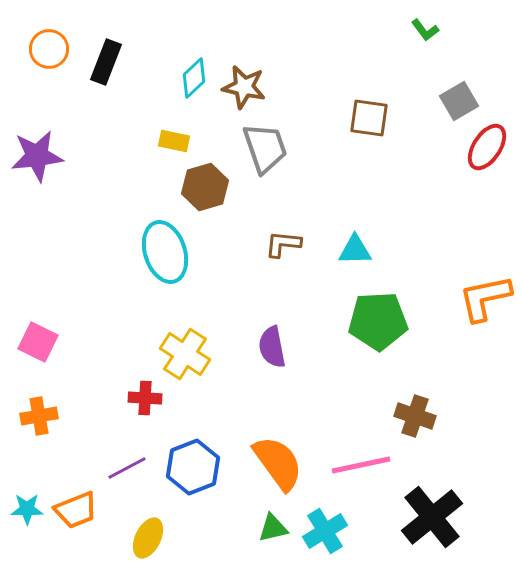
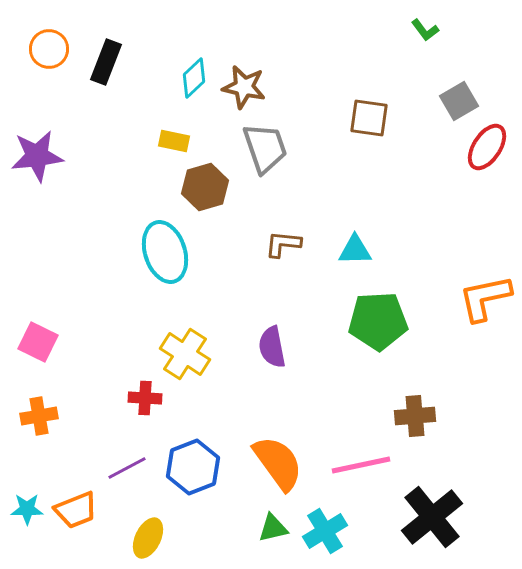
brown cross: rotated 24 degrees counterclockwise
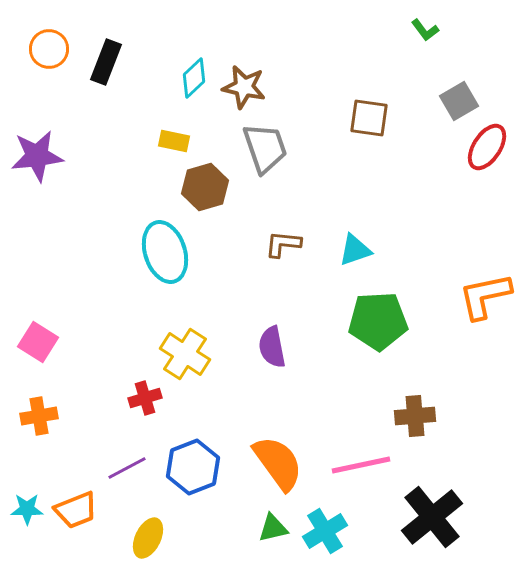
cyan triangle: rotated 18 degrees counterclockwise
orange L-shape: moved 2 px up
pink square: rotated 6 degrees clockwise
red cross: rotated 20 degrees counterclockwise
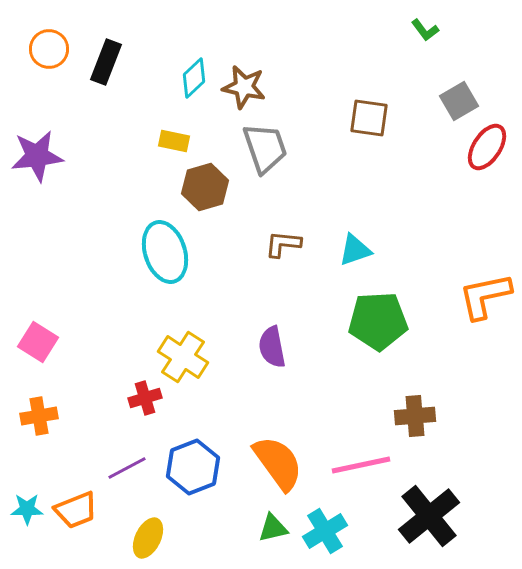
yellow cross: moved 2 px left, 3 px down
black cross: moved 3 px left, 1 px up
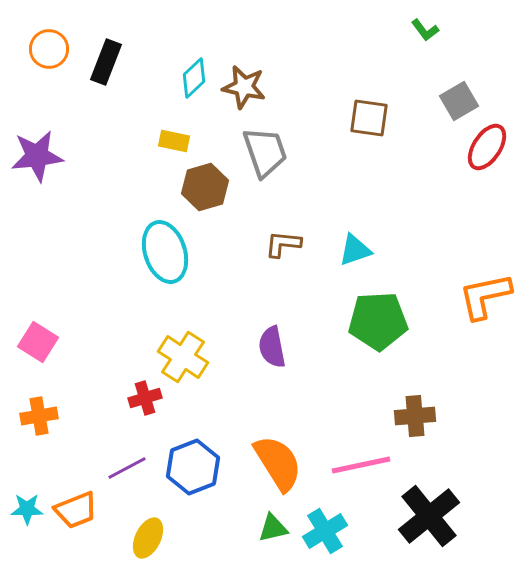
gray trapezoid: moved 4 px down
orange semicircle: rotated 4 degrees clockwise
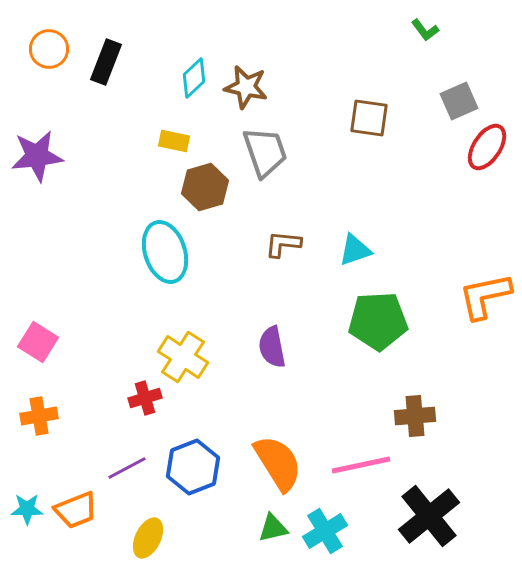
brown star: moved 2 px right
gray square: rotated 6 degrees clockwise
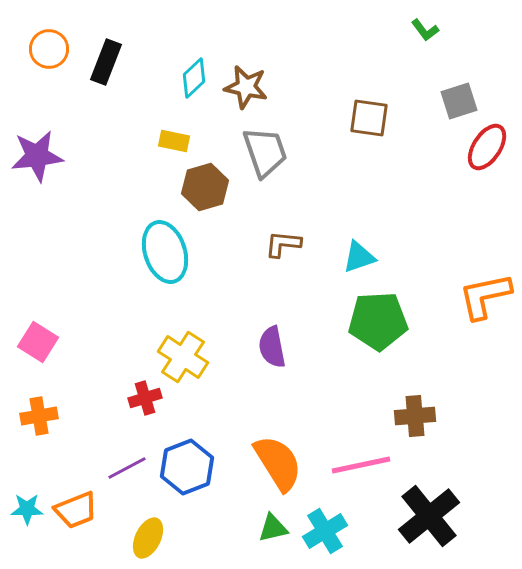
gray square: rotated 6 degrees clockwise
cyan triangle: moved 4 px right, 7 px down
blue hexagon: moved 6 px left
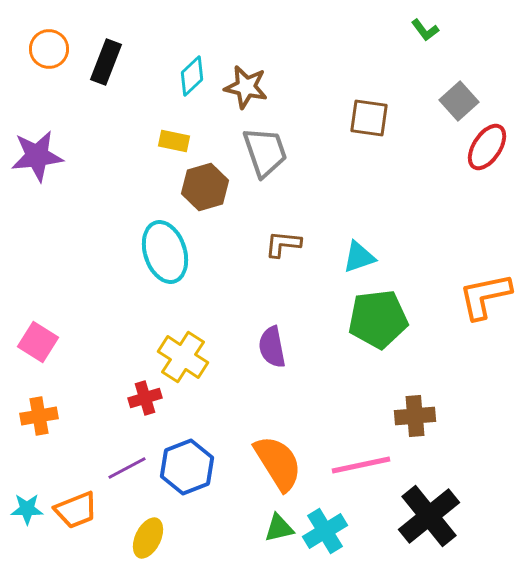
cyan diamond: moved 2 px left, 2 px up
gray square: rotated 24 degrees counterclockwise
green pentagon: moved 2 px up; rotated 4 degrees counterclockwise
green triangle: moved 6 px right
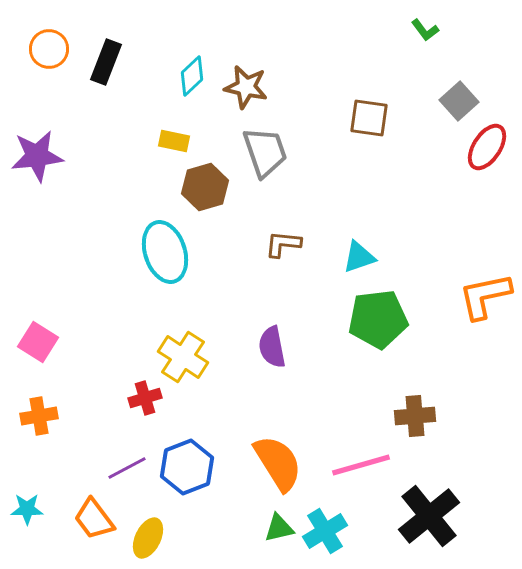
pink line: rotated 4 degrees counterclockwise
orange trapezoid: moved 18 px right, 9 px down; rotated 75 degrees clockwise
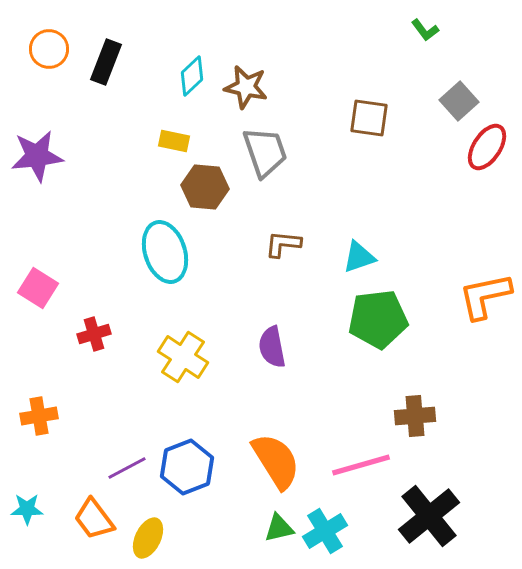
brown hexagon: rotated 21 degrees clockwise
pink square: moved 54 px up
red cross: moved 51 px left, 64 px up
orange semicircle: moved 2 px left, 2 px up
